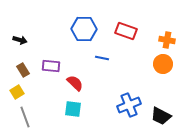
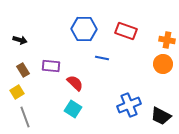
cyan square: rotated 24 degrees clockwise
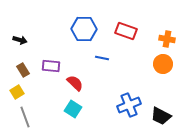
orange cross: moved 1 px up
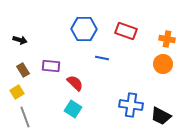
blue cross: moved 2 px right; rotated 30 degrees clockwise
